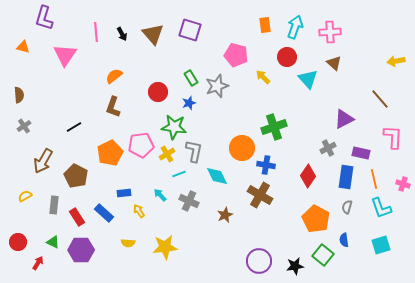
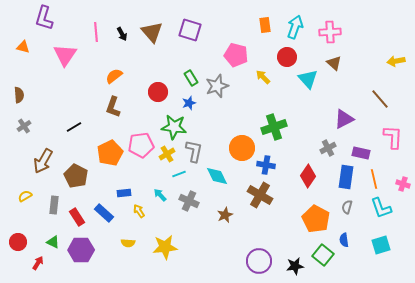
brown triangle at (153, 34): moved 1 px left, 2 px up
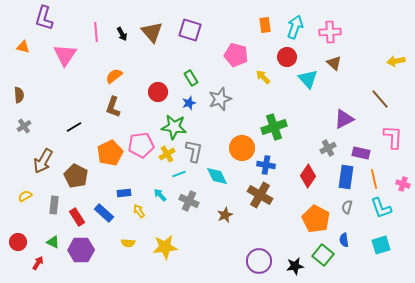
gray star at (217, 86): moved 3 px right, 13 px down
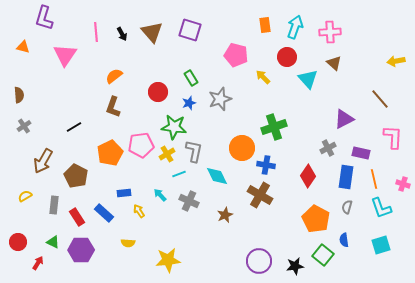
yellow star at (165, 247): moved 3 px right, 13 px down
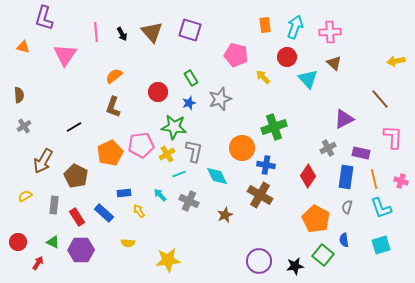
pink cross at (403, 184): moved 2 px left, 3 px up
